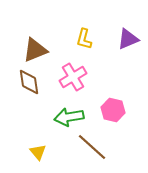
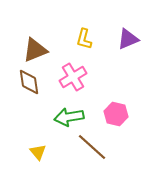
pink hexagon: moved 3 px right, 4 px down
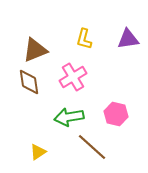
purple triangle: rotated 15 degrees clockwise
yellow triangle: rotated 36 degrees clockwise
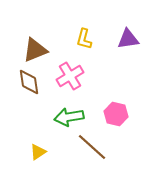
pink cross: moved 3 px left, 1 px up
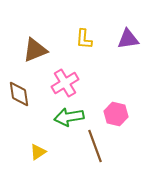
yellow L-shape: rotated 10 degrees counterclockwise
pink cross: moved 5 px left, 7 px down
brown diamond: moved 10 px left, 12 px down
brown line: moved 3 px right, 1 px up; rotated 28 degrees clockwise
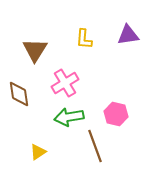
purple triangle: moved 4 px up
brown triangle: rotated 36 degrees counterclockwise
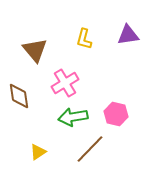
yellow L-shape: rotated 10 degrees clockwise
brown triangle: rotated 12 degrees counterclockwise
brown diamond: moved 2 px down
green arrow: moved 4 px right
brown line: moved 5 px left, 3 px down; rotated 64 degrees clockwise
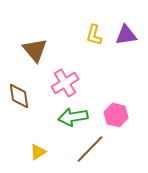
purple triangle: moved 2 px left
yellow L-shape: moved 10 px right, 4 px up
pink hexagon: moved 1 px down
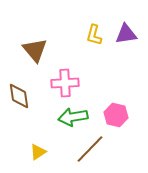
purple triangle: moved 1 px up
pink cross: rotated 28 degrees clockwise
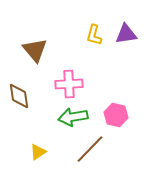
pink cross: moved 4 px right, 1 px down
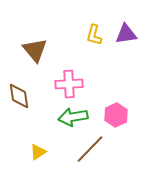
pink hexagon: rotated 20 degrees clockwise
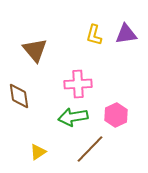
pink cross: moved 9 px right
